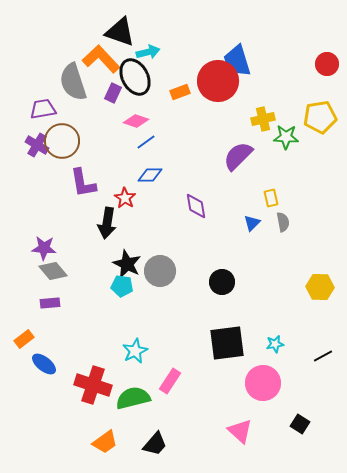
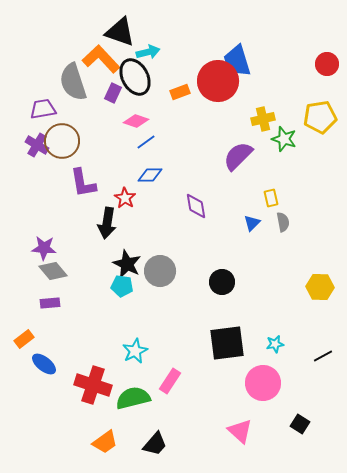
green star at (286, 137): moved 2 px left, 2 px down; rotated 15 degrees clockwise
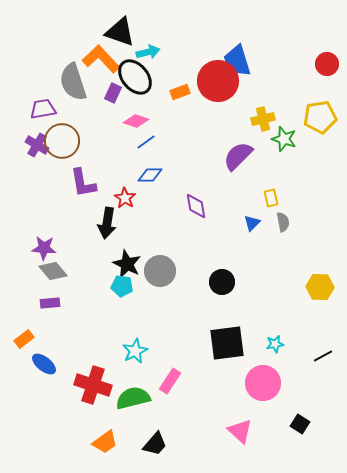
black ellipse at (135, 77): rotated 12 degrees counterclockwise
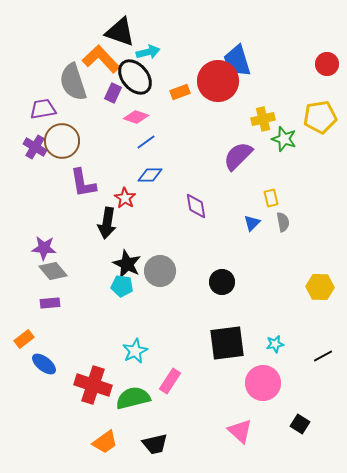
pink diamond at (136, 121): moved 4 px up
purple cross at (37, 145): moved 2 px left, 2 px down
black trapezoid at (155, 444): rotated 36 degrees clockwise
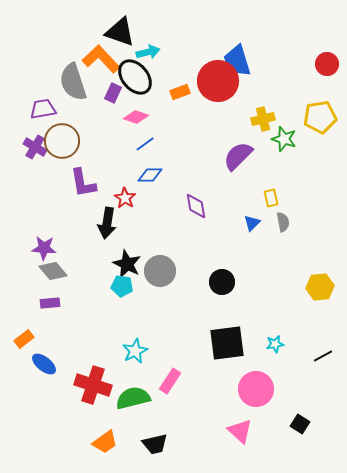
blue line at (146, 142): moved 1 px left, 2 px down
yellow hexagon at (320, 287): rotated 8 degrees counterclockwise
pink circle at (263, 383): moved 7 px left, 6 px down
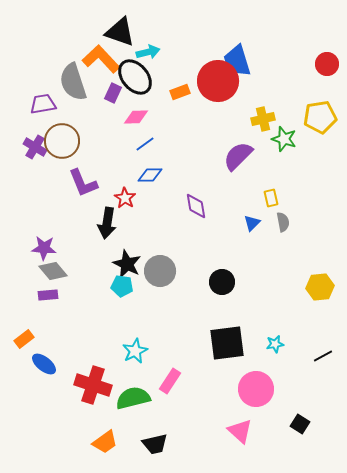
purple trapezoid at (43, 109): moved 5 px up
pink diamond at (136, 117): rotated 20 degrees counterclockwise
purple L-shape at (83, 183): rotated 12 degrees counterclockwise
purple rectangle at (50, 303): moved 2 px left, 8 px up
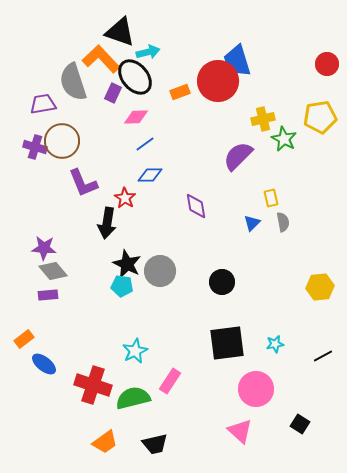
green star at (284, 139): rotated 10 degrees clockwise
purple cross at (35, 147): rotated 15 degrees counterclockwise
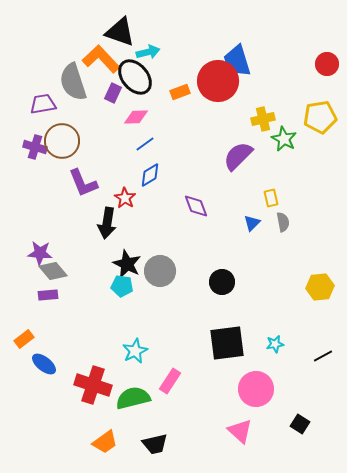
blue diamond at (150, 175): rotated 30 degrees counterclockwise
purple diamond at (196, 206): rotated 12 degrees counterclockwise
purple star at (44, 248): moved 4 px left, 5 px down
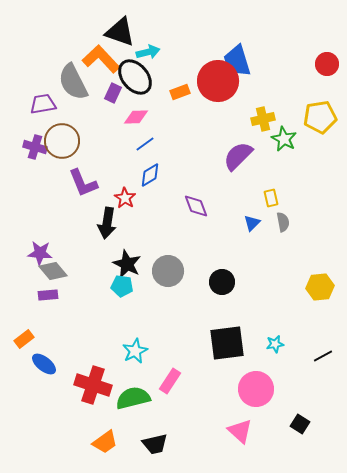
gray semicircle at (73, 82): rotated 9 degrees counterclockwise
gray circle at (160, 271): moved 8 px right
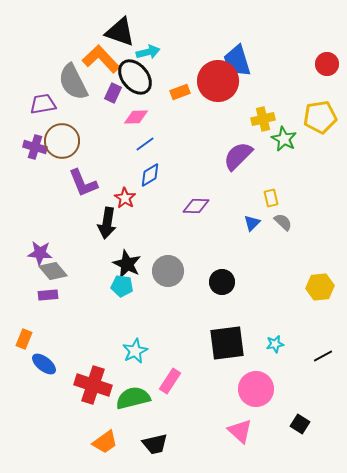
purple diamond at (196, 206): rotated 68 degrees counterclockwise
gray semicircle at (283, 222): rotated 36 degrees counterclockwise
orange rectangle at (24, 339): rotated 30 degrees counterclockwise
